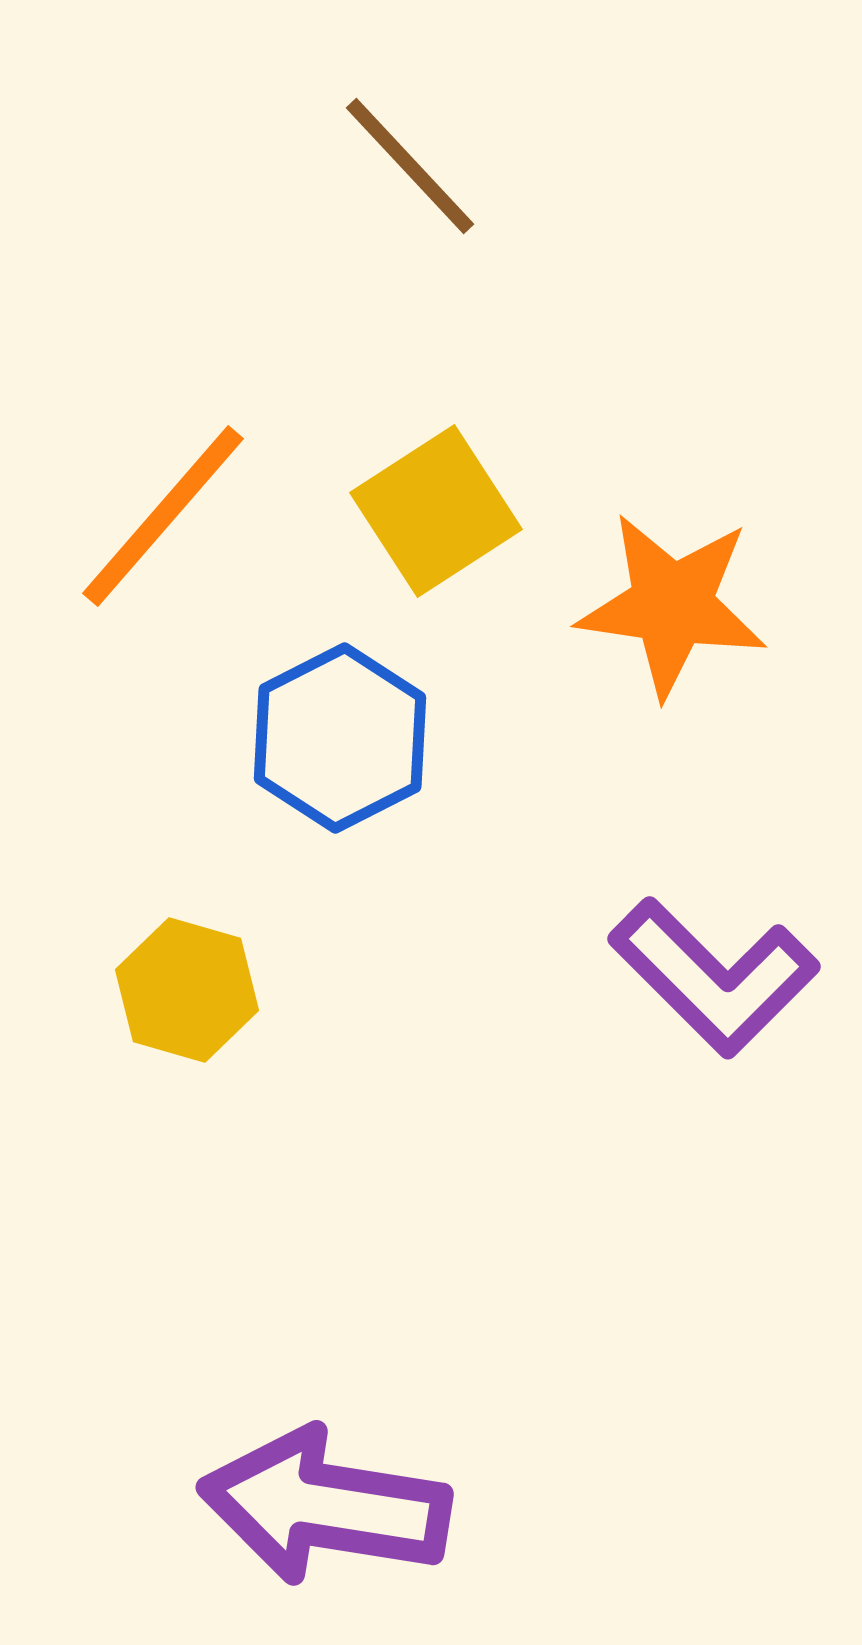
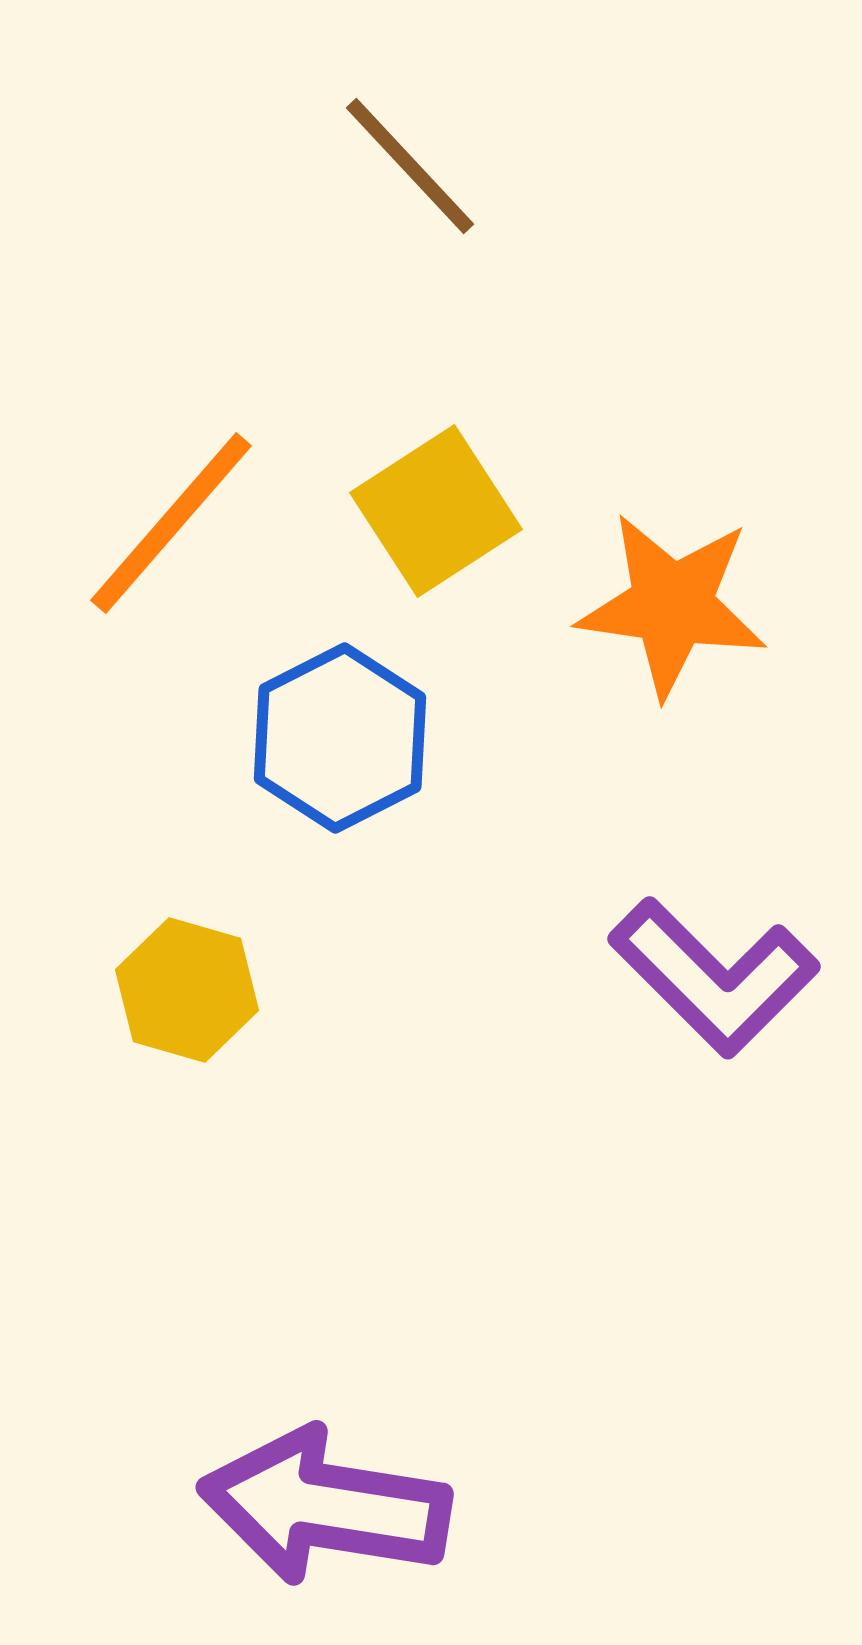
orange line: moved 8 px right, 7 px down
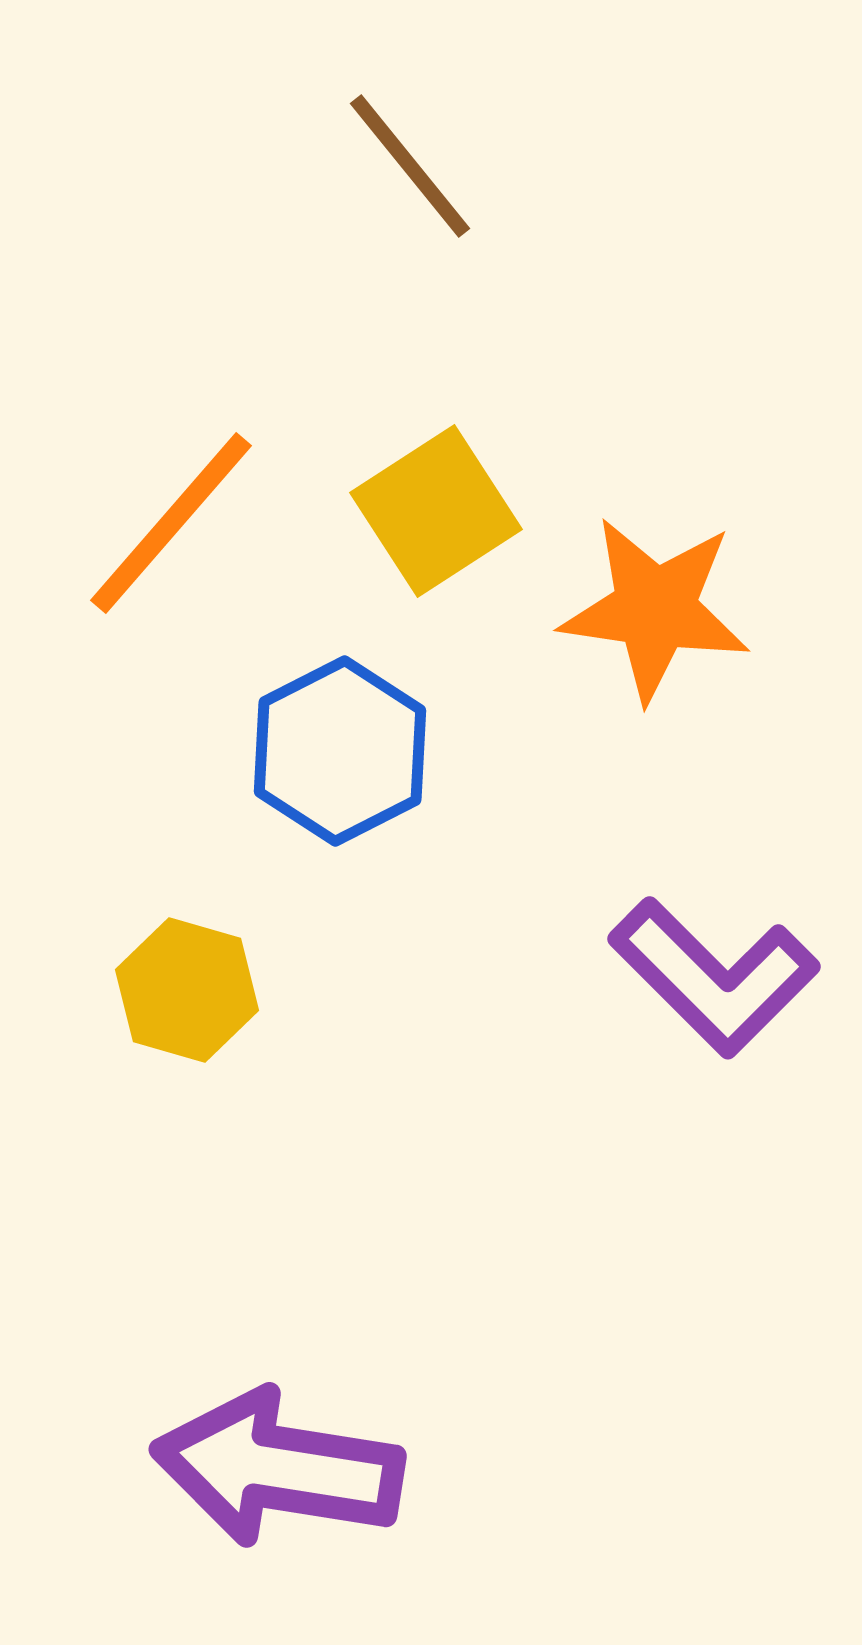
brown line: rotated 4 degrees clockwise
orange star: moved 17 px left, 4 px down
blue hexagon: moved 13 px down
purple arrow: moved 47 px left, 38 px up
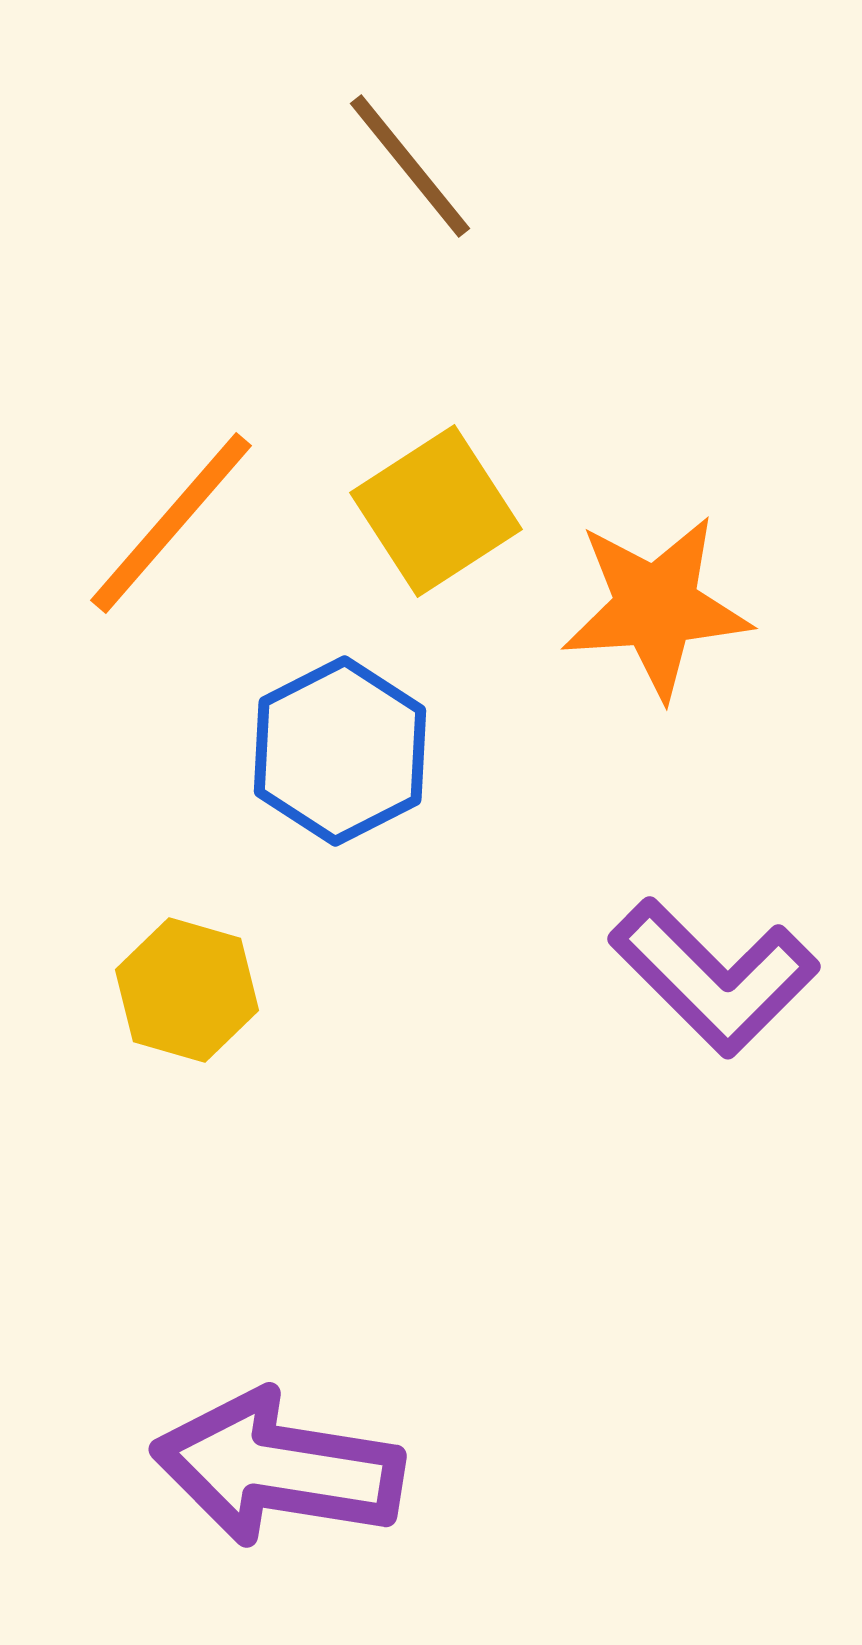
orange star: moved 1 px right, 2 px up; rotated 12 degrees counterclockwise
